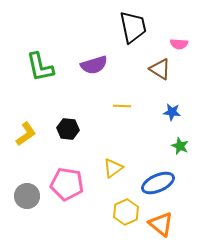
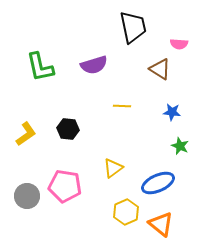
pink pentagon: moved 2 px left, 2 px down
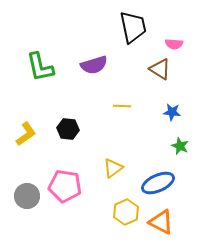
pink semicircle: moved 5 px left
orange triangle: moved 2 px up; rotated 12 degrees counterclockwise
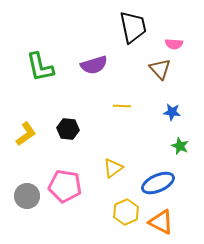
brown triangle: rotated 15 degrees clockwise
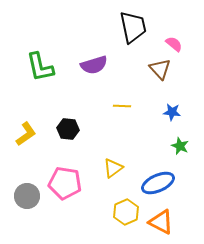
pink semicircle: rotated 144 degrees counterclockwise
pink pentagon: moved 3 px up
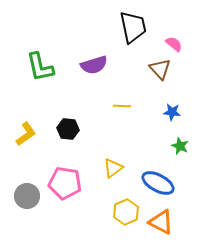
blue ellipse: rotated 52 degrees clockwise
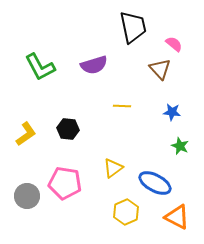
green L-shape: rotated 16 degrees counterclockwise
blue ellipse: moved 3 px left
orange triangle: moved 16 px right, 5 px up
